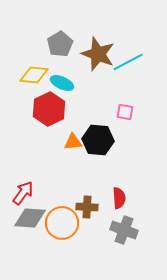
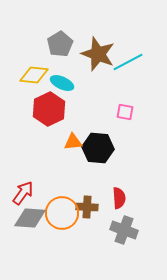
black hexagon: moved 8 px down
orange circle: moved 10 px up
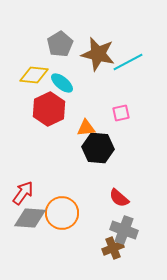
brown star: rotated 8 degrees counterclockwise
cyan ellipse: rotated 15 degrees clockwise
pink square: moved 4 px left, 1 px down; rotated 24 degrees counterclockwise
orange triangle: moved 13 px right, 14 px up
red semicircle: rotated 135 degrees clockwise
brown cross: moved 26 px right, 41 px down; rotated 25 degrees counterclockwise
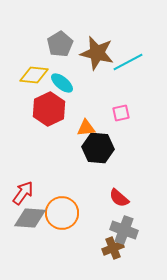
brown star: moved 1 px left, 1 px up
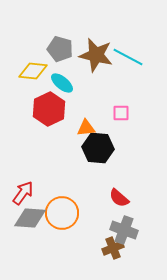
gray pentagon: moved 5 px down; rotated 25 degrees counterclockwise
brown star: moved 1 px left, 2 px down
cyan line: moved 5 px up; rotated 56 degrees clockwise
yellow diamond: moved 1 px left, 4 px up
pink square: rotated 12 degrees clockwise
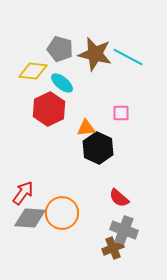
brown star: moved 1 px left, 1 px up
black hexagon: rotated 20 degrees clockwise
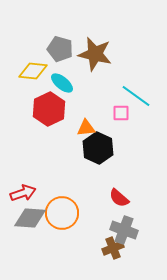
cyan line: moved 8 px right, 39 px down; rotated 8 degrees clockwise
red arrow: rotated 35 degrees clockwise
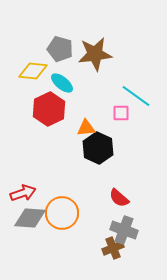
brown star: rotated 20 degrees counterclockwise
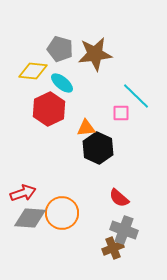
cyan line: rotated 8 degrees clockwise
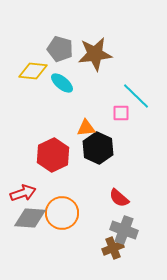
red hexagon: moved 4 px right, 46 px down
